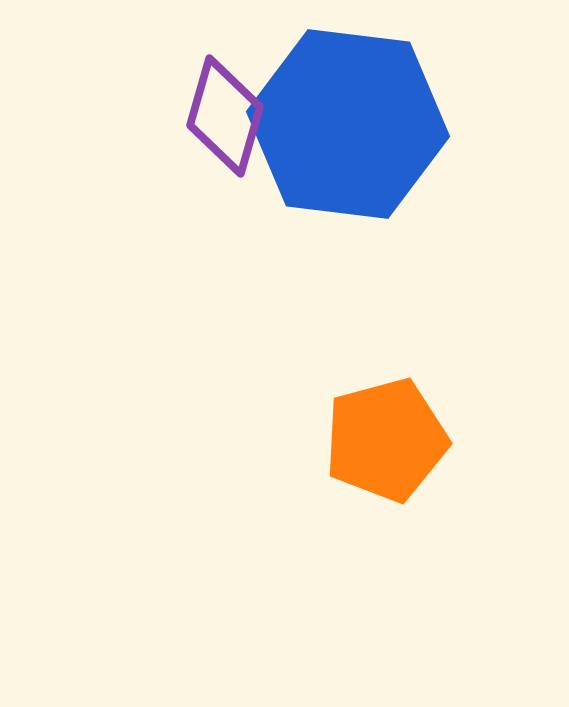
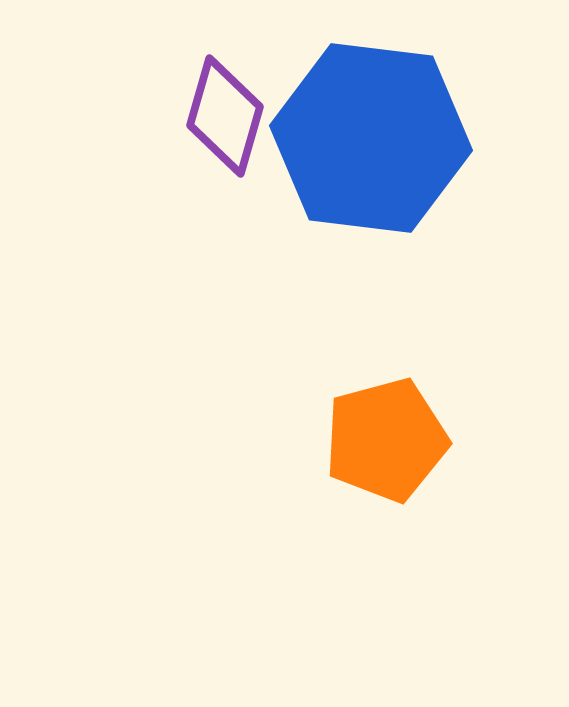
blue hexagon: moved 23 px right, 14 px down
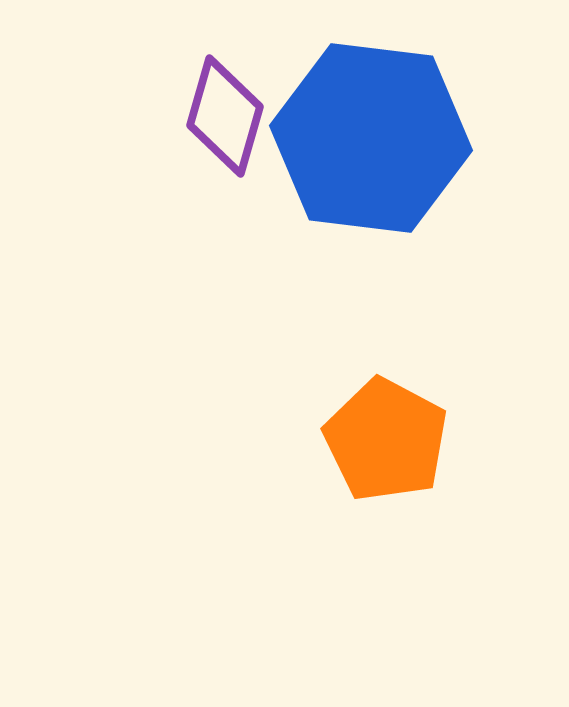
orange pentagon: rotated 29 degrees counterclockwise
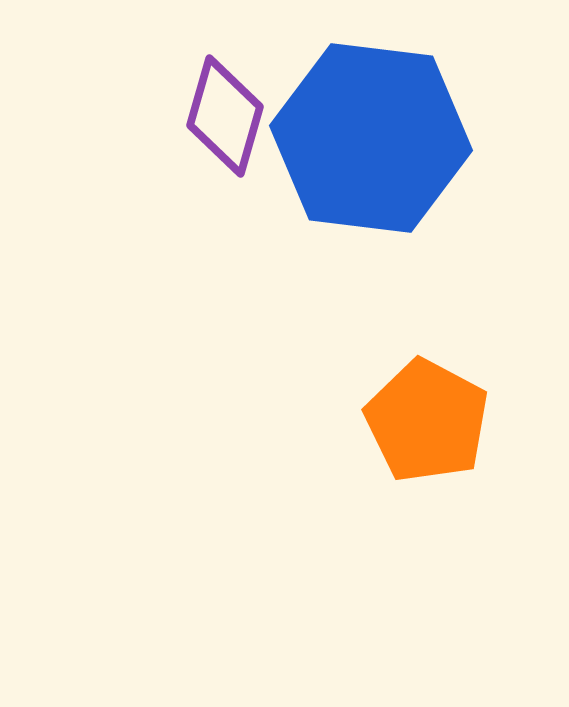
orange pentagon: moved 41 px right, 19 px up
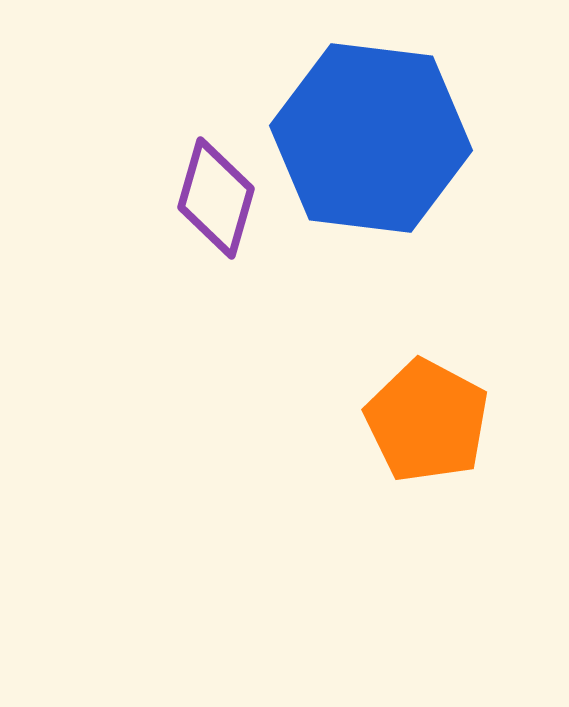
purple diamond: moved 9 px left, 82 px down
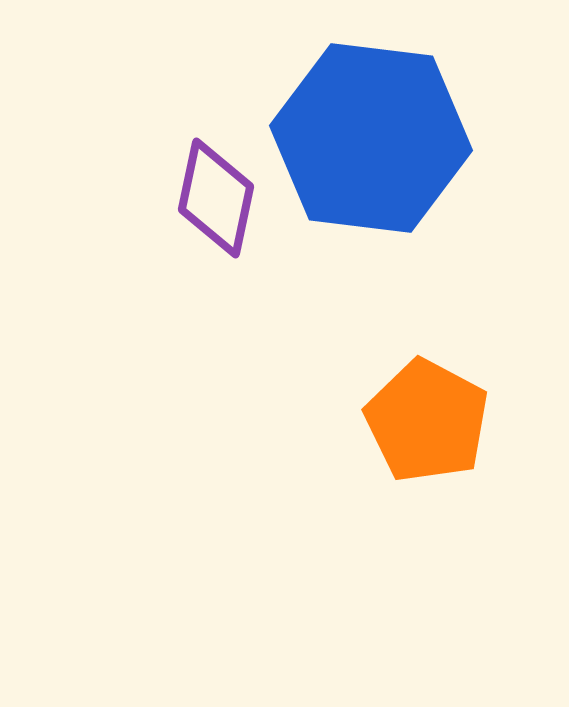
purple diamond: rotated 4 degrees counterclockwise
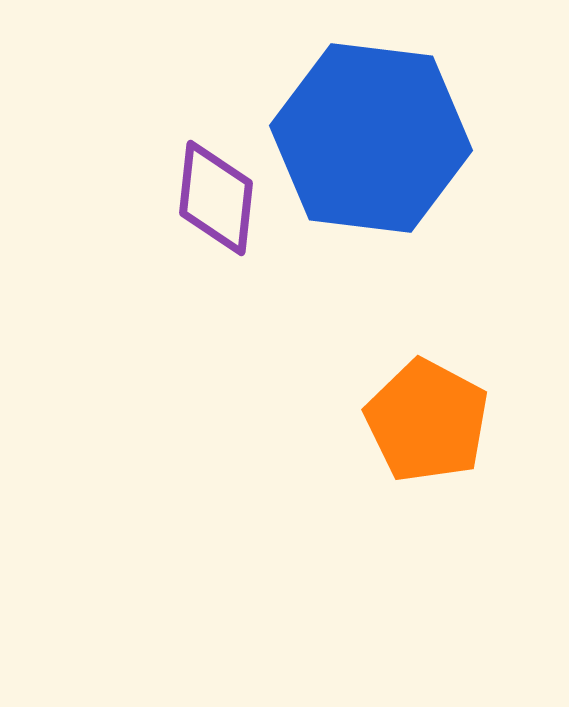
purple diamond: rotated 6 degrees counterclockwise
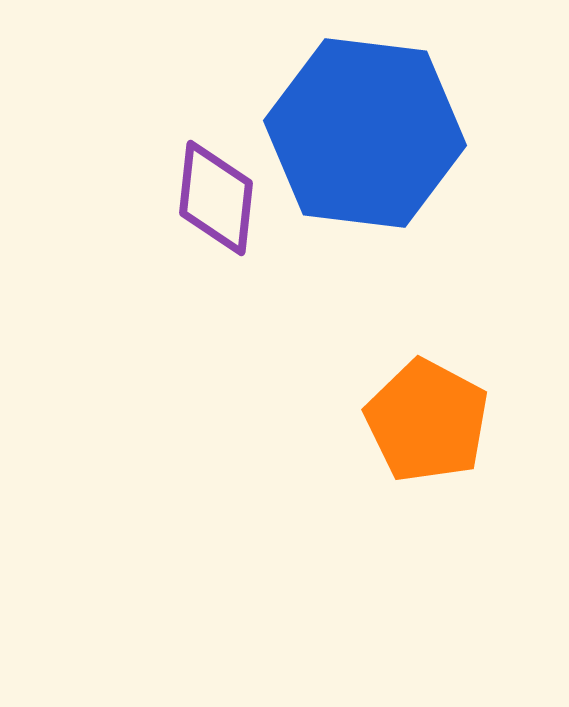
blue hexagon: moved 6 px left, 5 px up
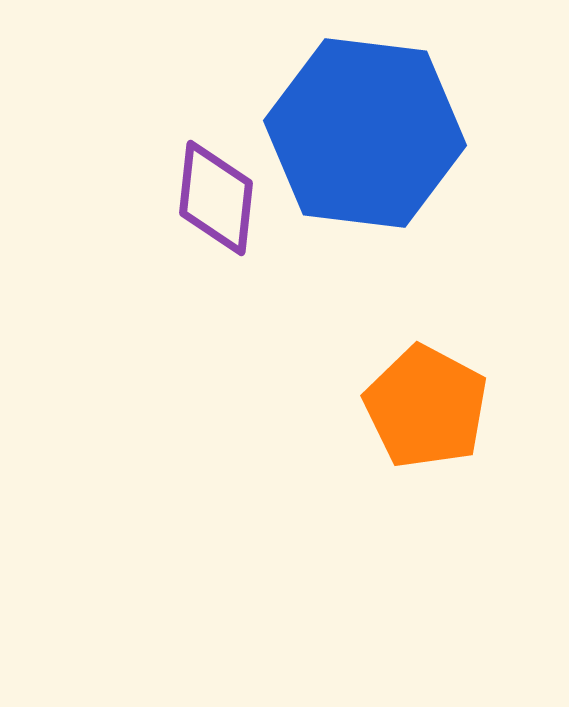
orange pentagon: moved 1 px left, 14 px up
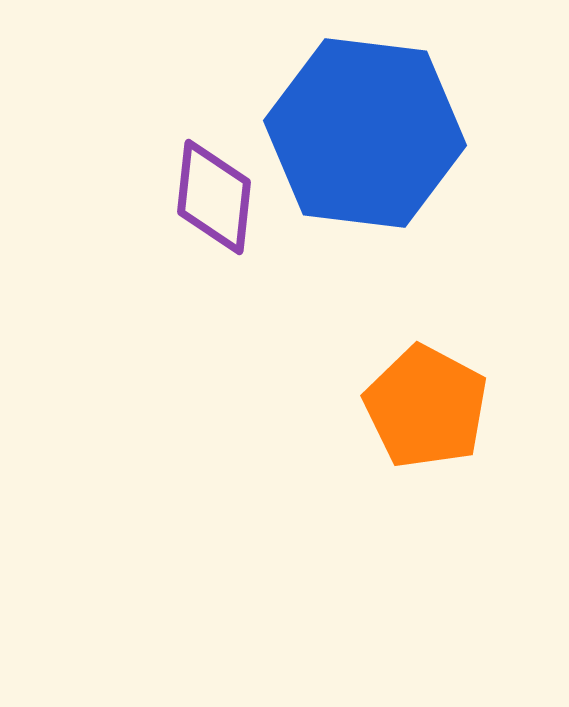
purple diamond: moved 2 px left, 1 px up
